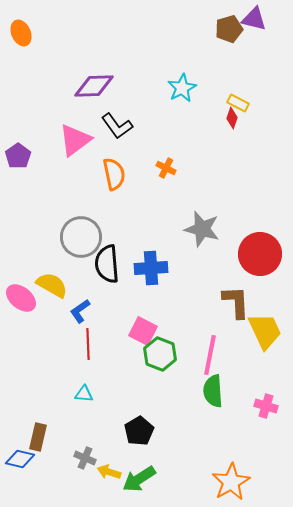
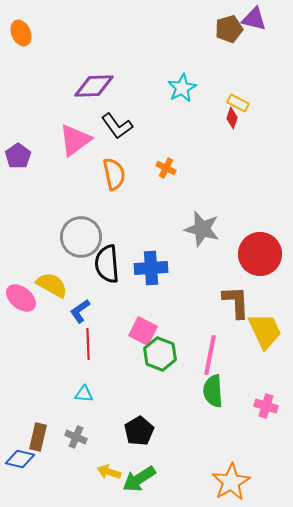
gray cross: moved 9 px left, 21 px up
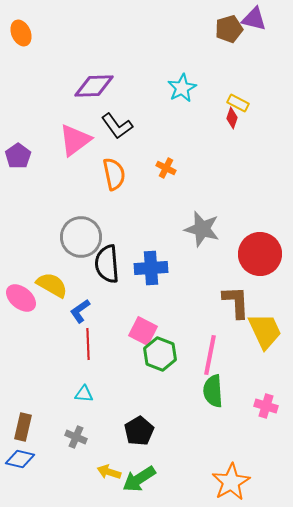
brown rectangle: moved 15 px left, 10 px up
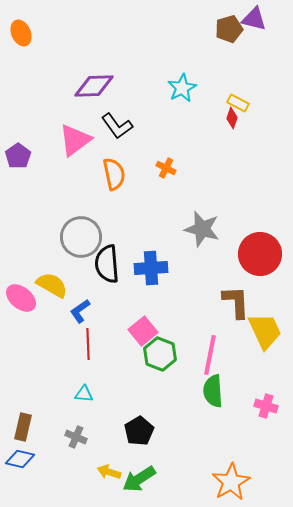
pink square: rotated 24 degrees clockwise
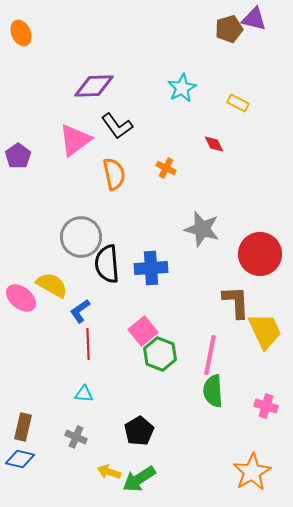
red diamond: moved 18 px left, 26 px down; rotated 45 degrees counterclockwise
orange star: moved 21 px right, 10 px up
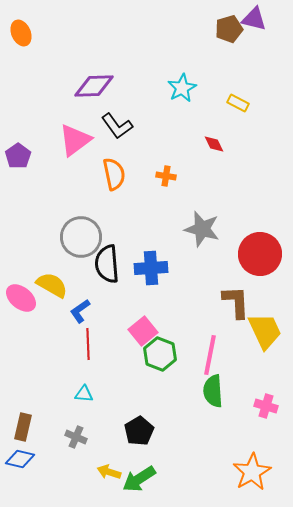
orange cross: moved 8 px down; rotated 18 degrees counterclockwise
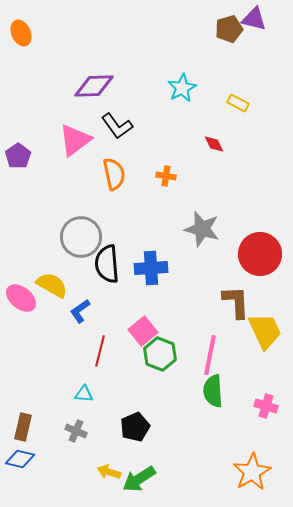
red line: moved 12 px right, 7 px down; rotated 16 degrees clockwise
black pentagon: moved 4 px left, 4 px up; rotated 8 degrees clockwise
gray cross: moved 6 px up
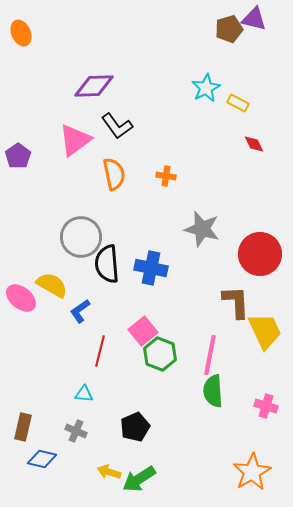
cyan star: moved 24 px right
red diamond: moved 40 px right
blue cross: rotated 16 degrees clockwise
blue diamond: moved 22 px right
